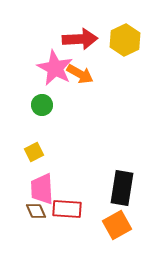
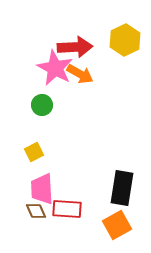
red arrow: moved 5 px left, 8 px down
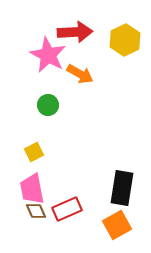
red arrow: moved 15 px up
pink star: moved 7 px left, 13 px up
green circle: moved 6 px right
pink trapezoid: moved 10 px left; rotated 8 degrees counterclockwise
red rectangle: rotated 28 degrees counterclockwise
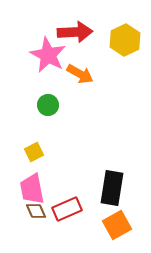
black rectangle: moved 10 px left
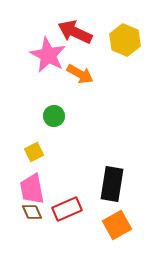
red arrow: rotated 152 degrees counterclockwise
yellow hexagon: rotated 12 degrees counterclockwise
green circle: moved 6 px right, 11 px down
black rectangle: moved 4 px up
brown diamond: moved 4 px left, 1 px down
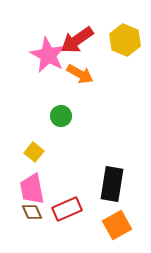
red arrow: moved 2 px right, 8 px down; rotated 60 degrees counterclockwise
green circle: moved 7 px right
yellow square: rotated 24 degrees counterclockwise
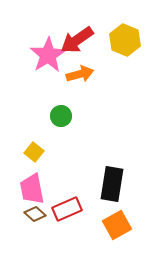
pink star: rotated 12 degrees clockwise
orange arrow: rotated 44 degrees counterclockwise
brown diamond: moved 3 px right, 2 px down; rotated 25 degrees counterclockwise
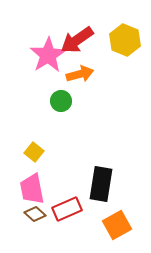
green circle: moved 15 px up
black rectangle: moved 11 px left
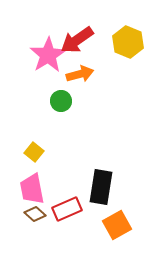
yellow hexagon: moved 3 px right, 2 px down
black rectangle: moved 3 px down
